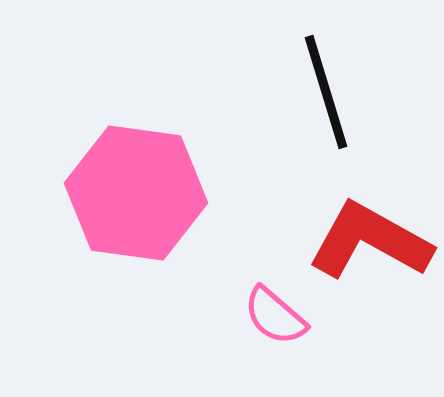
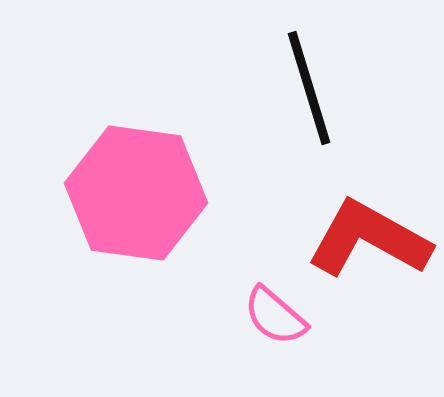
black line: moved 17 px left, 4 px up
red L-shape: moved 1 px left, 2 px up
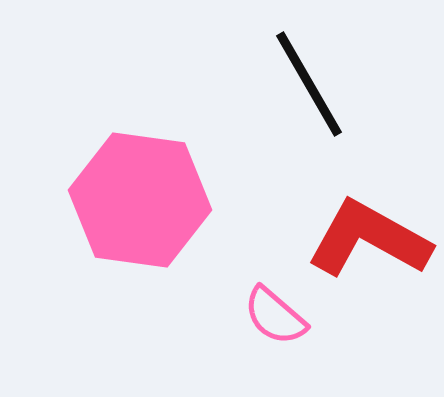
black line: moved 4 px up; rotated 13 degrees counterclockwise
pink hexagon: moved 4 px right, 7 px down
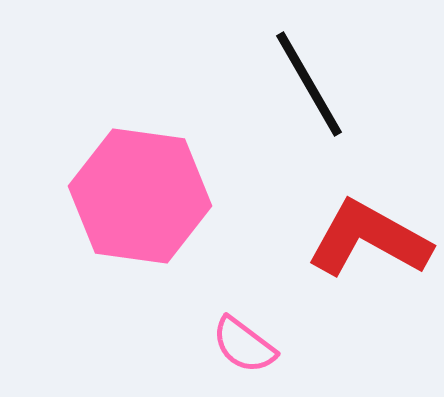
pink hexagon: moved 4 px up
pink semicircle: moved 31 px left, 29 px down; rotated 4 degrees counterclockwise
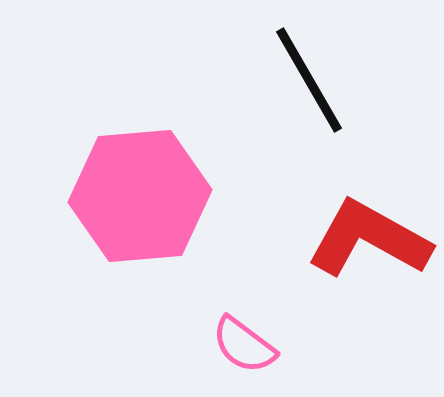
black line: moved 4 px up
pink hexagon: rotated 13 degrees counterclockwise
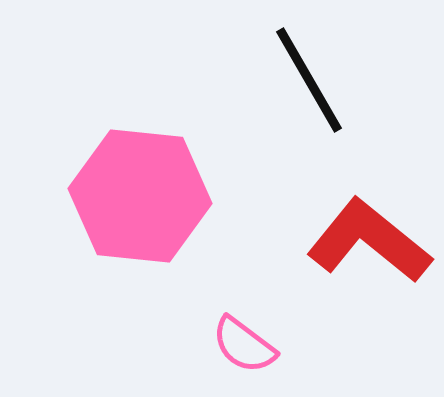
pink hexagon: rotated 11 degrees clockwise
red L-shape: moved 2 px down; rotated 10 degrees clockwise
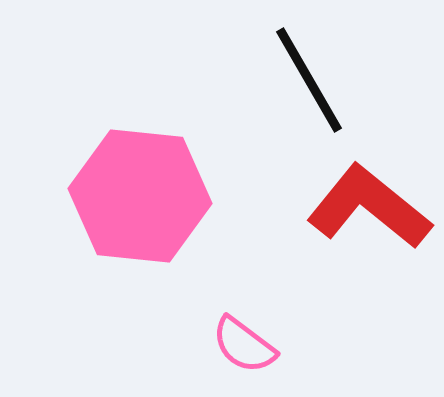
red L-shape: moved 34 px up
